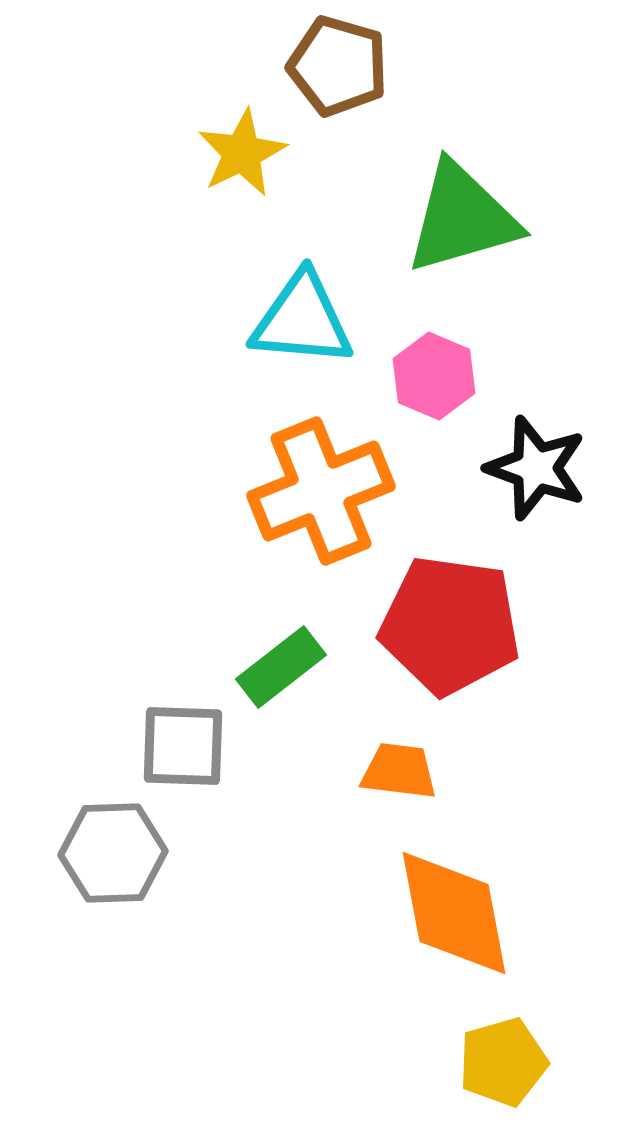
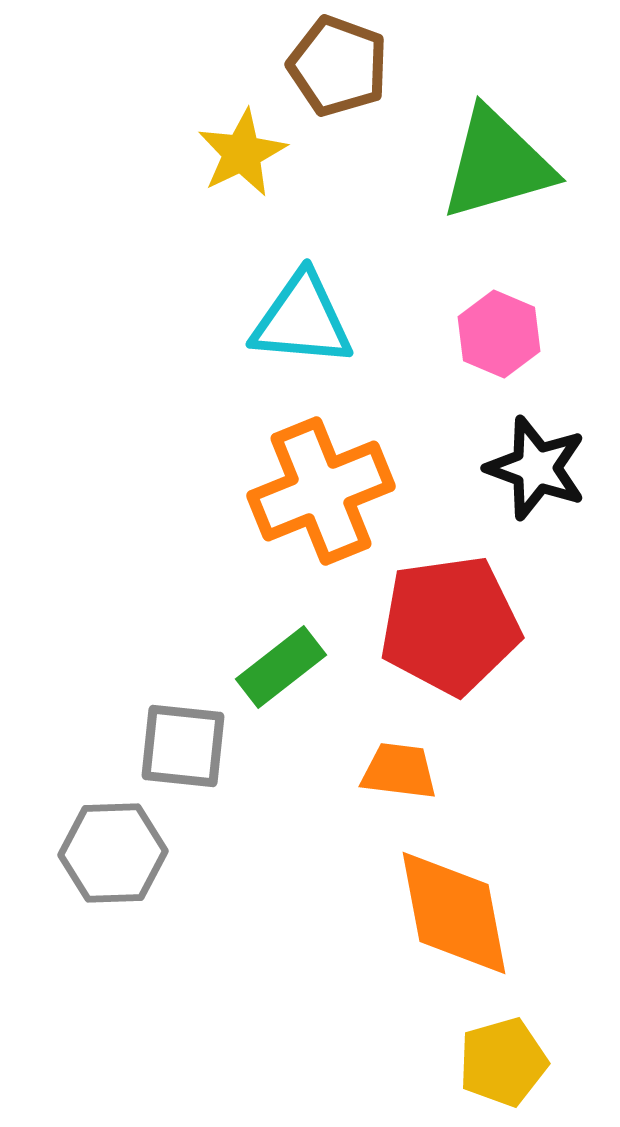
brown pentagon: rotated 4 degrees clockwise
green triangle: moved 35 px right, 54 px up
pink hexagon: moved 65 px right, 42 px up
red pentagon: rotated 16 degrees counterclockwise
gray square: rotated 4 degrees clockwise
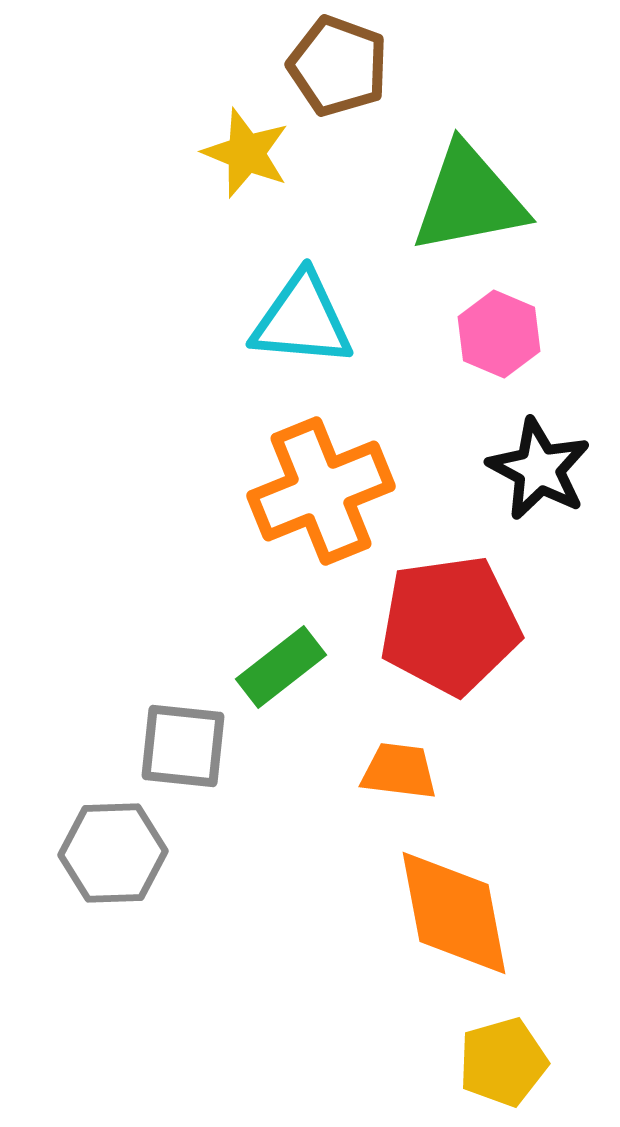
yellow star: moved 4 px right; rotated 24 degrees counterclockwise
green triangle: moved 28 px left, 35 px down; rotated 5 degrees clockwise
black star: moved 3 px right, 1 px down; rotated 8 degrees clockwise
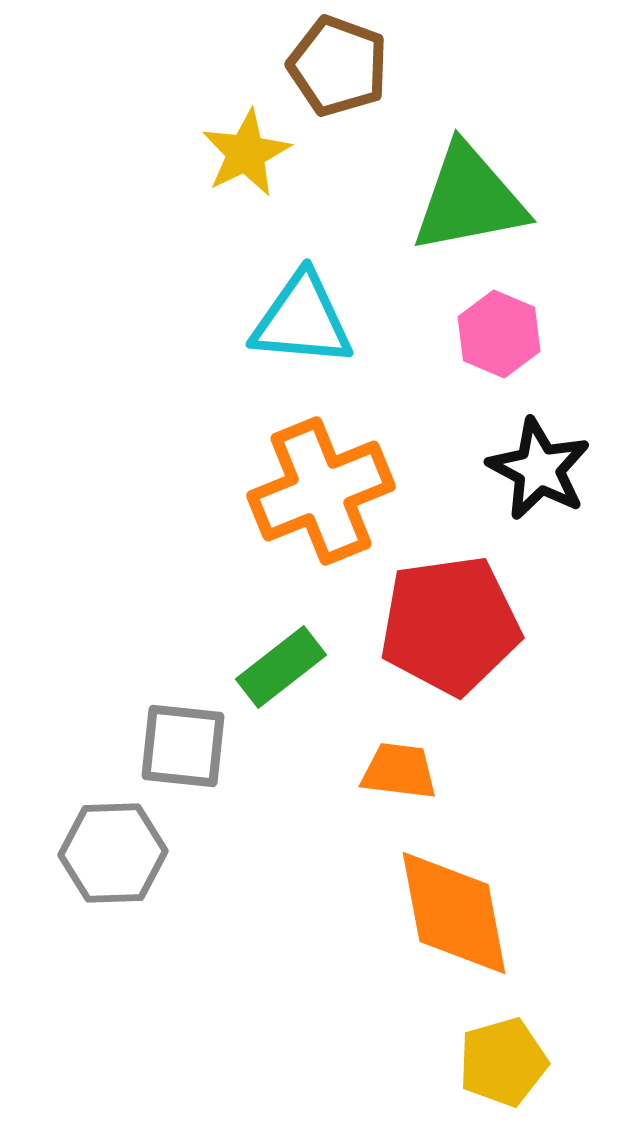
yellow star: rotated 24 degrees clockwise
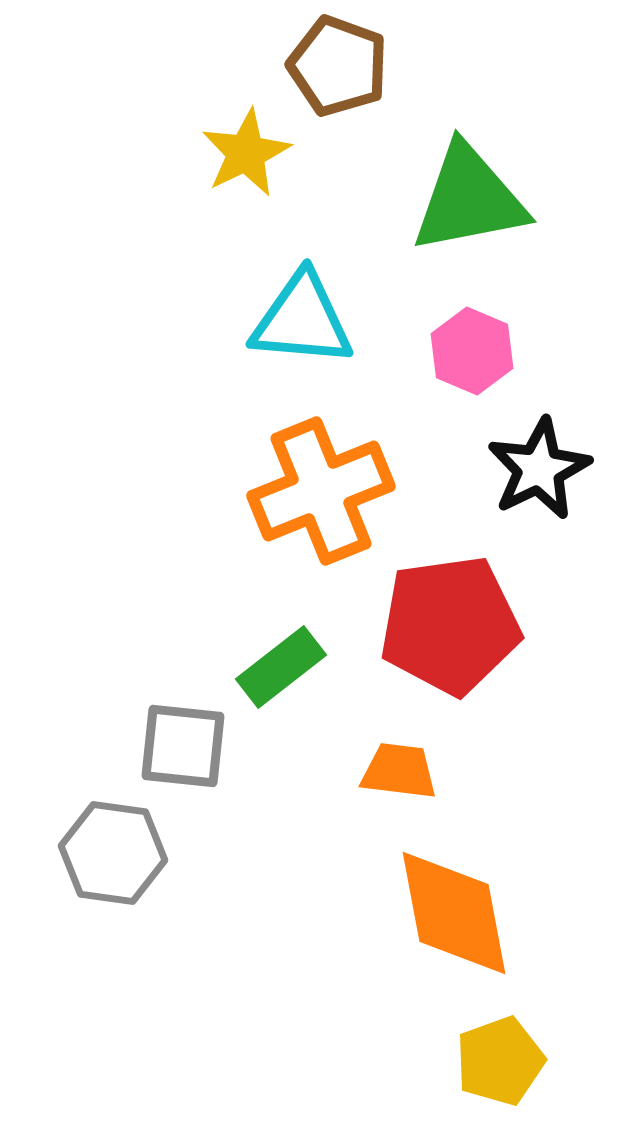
pink hexagon: moved 27 px left, 17 px down
black star: rotated 18 degrees clockwise
gray hexagon: rotated 10 degrees clockwise
yellow pentagon: moved 3 px left, 1 px up; rotated 4 degrees counterclockwise
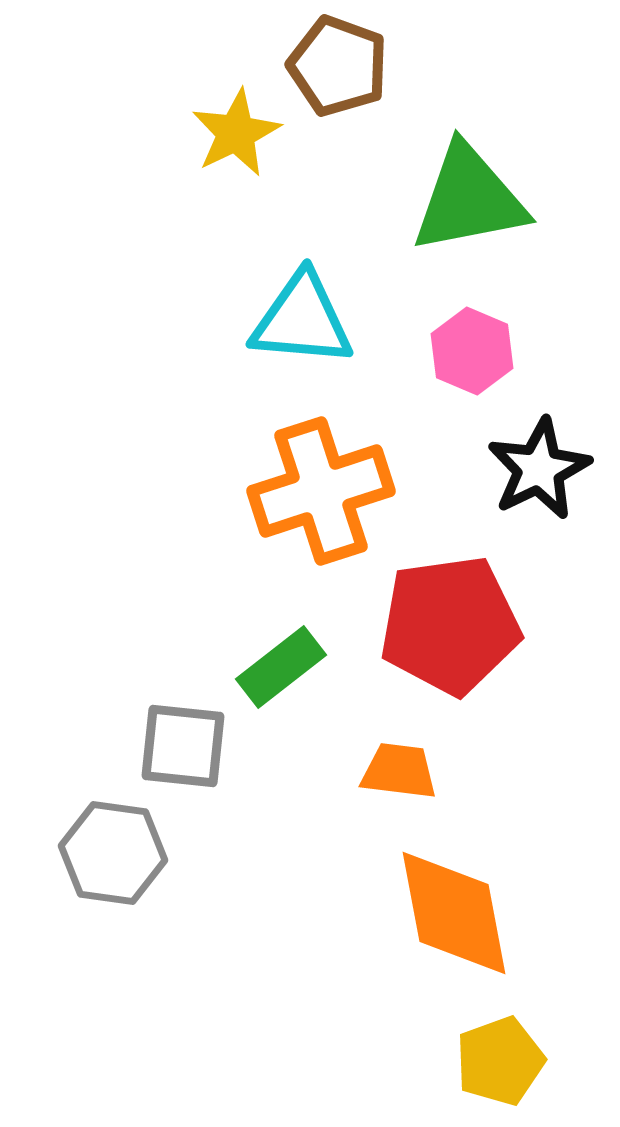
yellow star: moved 10 px left, 20 px up
orange cross: rotated 4 degrees clockwise
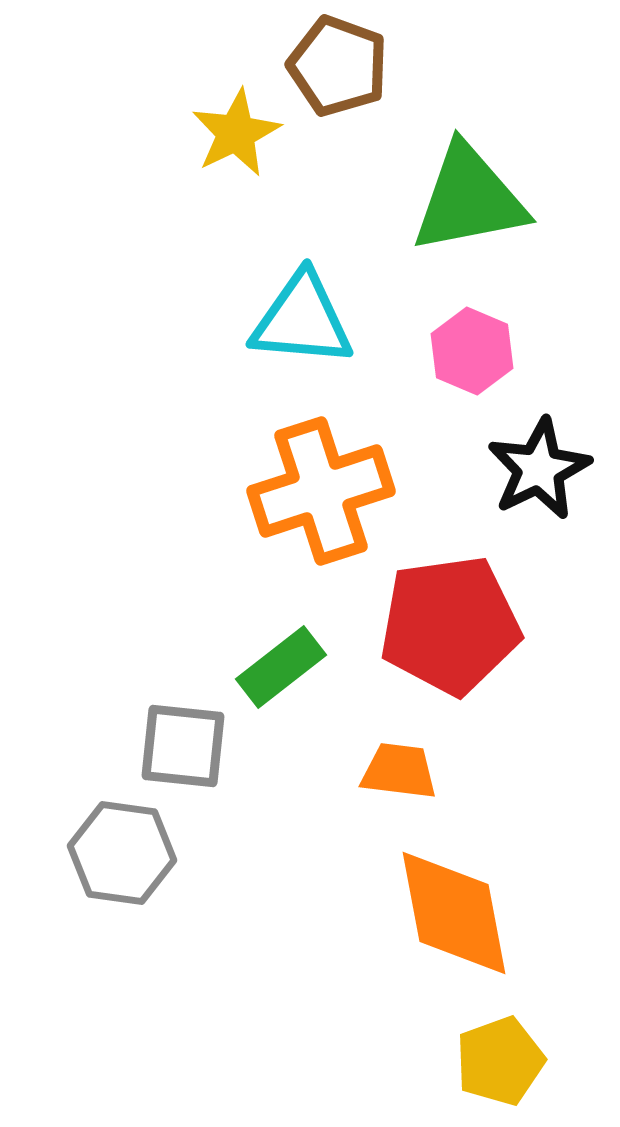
gray hexagon: moved 9 px right
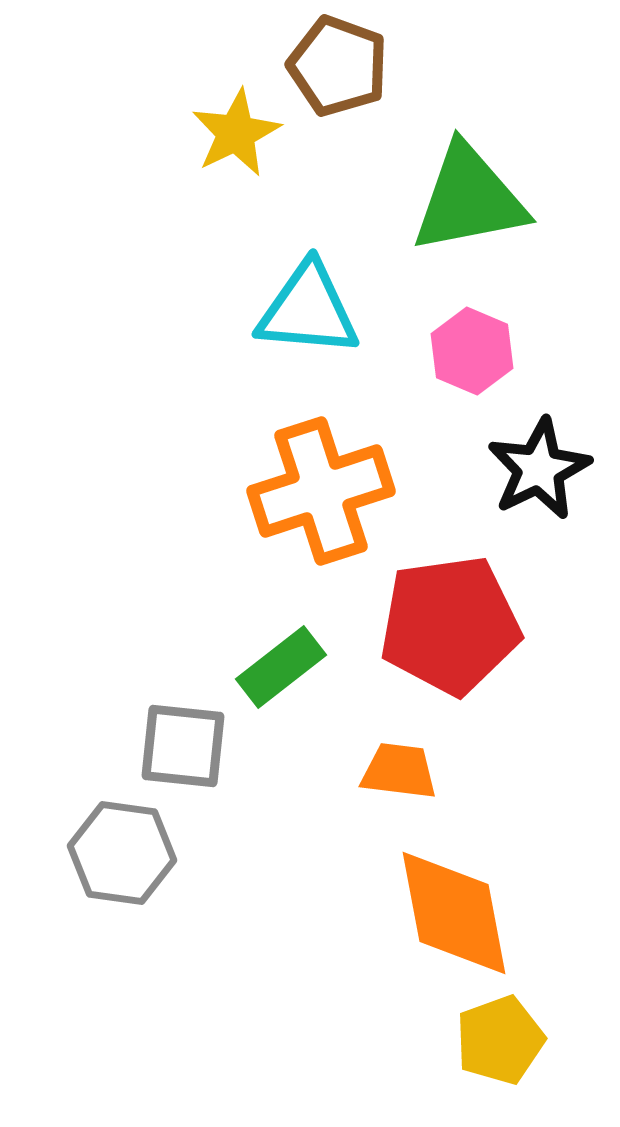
cyan triangle: moved 6 px right, 10 px up
yellow pentagon: moved 21 px up
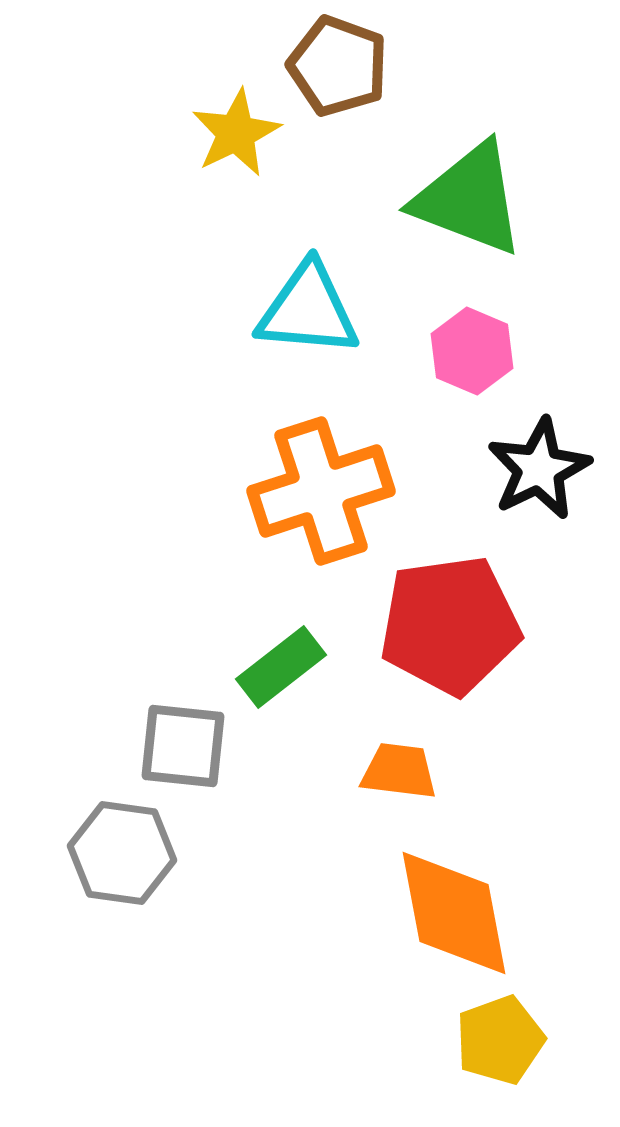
green triangle: rotated 32 degrees clockwise
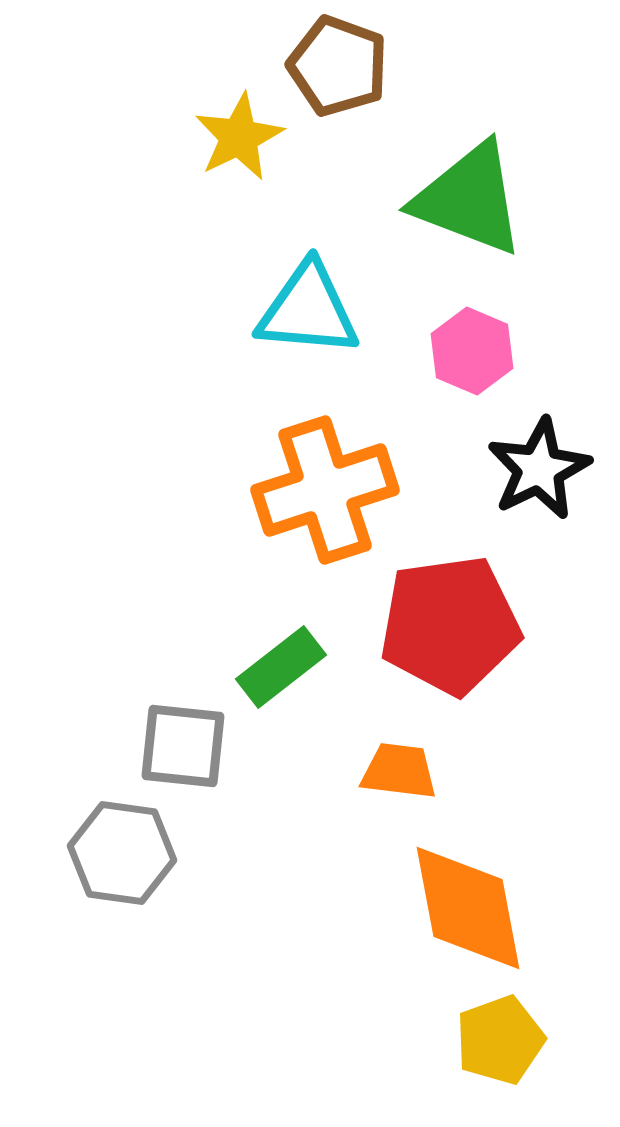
yellow star: moved 3 px right, 4 px down
orange cross: moved 4 px right, 1 px up
orange diamond: moved 14 px right, 5 px up
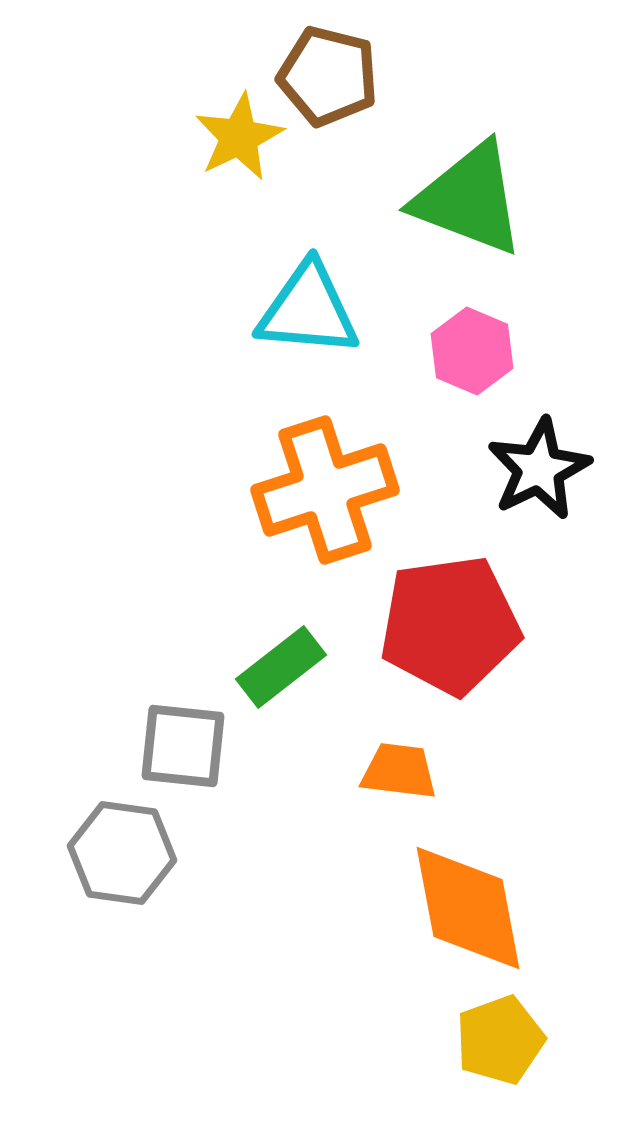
brown pentagon: moved 10 px left, 10 px down; rotated 6 degrees counterclockwise
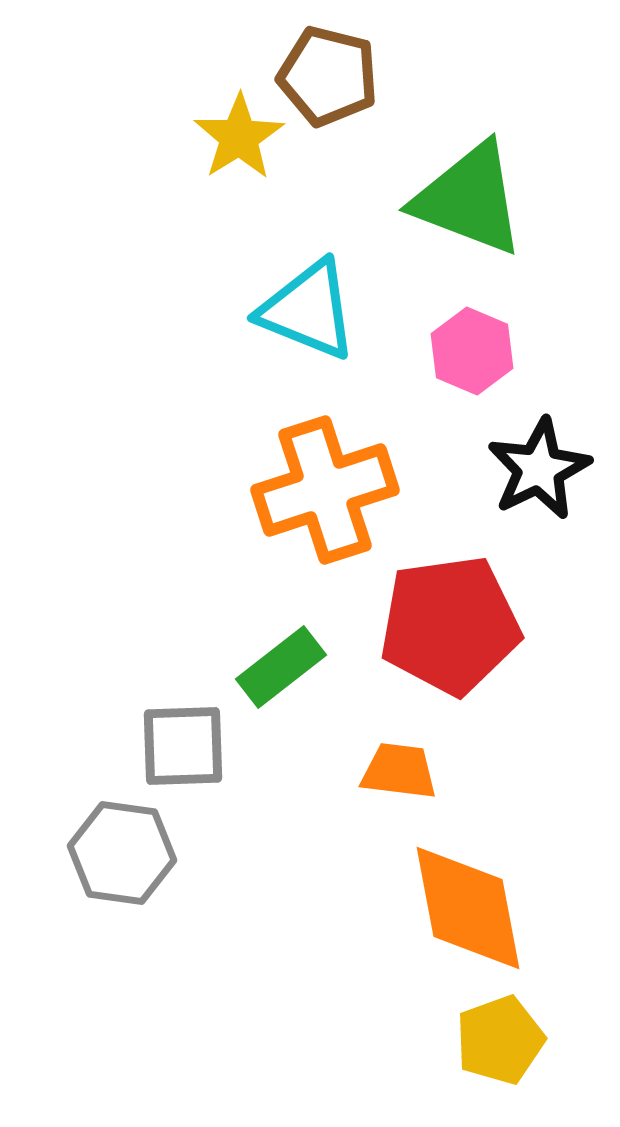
yellow star: rotated 6 degrees counterclockwise
cyan triangle: rotated 17 degrees clockwise
gray square: rotated 8 degrees counterclockwise
